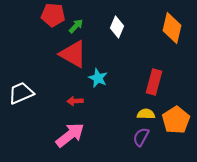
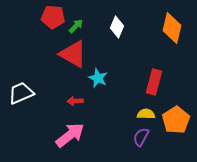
red pentagon: moved 2 px down
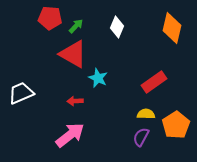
red pentagon: moved 3 px left, 1 px down
red rectangle: rotated 40 degrees clockwise
orange pentagon: moved 5 px down
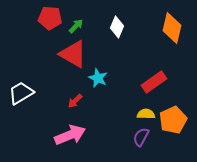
white trapezoid: rotated 8 degrees counterclockwise
red arrow: rotated 42 degrees counterclockwise
orange pentagon: moved 3 px left, 5 px up; rotated 8 degrees clockwise
pink arrow: rotated 16 degrees clockwise
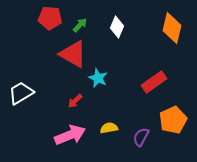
green arrow: moved 4 px right, 1 px up
yellow semicircle: moved 37 px left, 14 px down; rotated 12 degrees counterclockwise
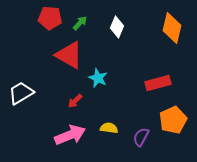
green arrow: moved 2 px up
red triangle: moved 4 px left, 1 px down
red rectangle: moved 4 px right, 1 px down; rotated 20 degrees clockwise
yellow semicircle: rotated 18 degrees clockwise
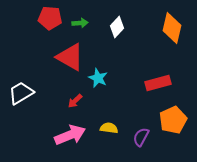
green arrow: rotated 42 degrees clockwise
white diamond: rotated 20 degrees clockwise
red triangle: moved 1 px right, 2 px down
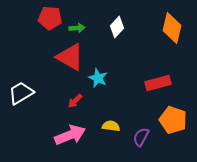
green arrow: moved 3 px left, 5 px down
orange pentagon: rotated 28 degrees counterclockwise
yellow semicircle: moved 2 px right, 2 px up
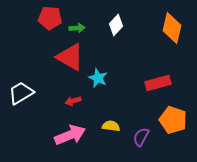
white diamond: moved 1 px left, 2 px up
red arrow: moved 2 px left; rotated 28 degrees clockwise
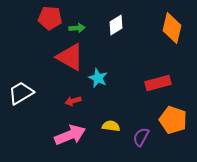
white diamond: rotated 15 degrees clockwise
